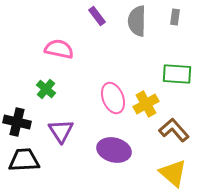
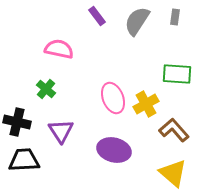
gray semicircle: rotated 32 degrees clockwise
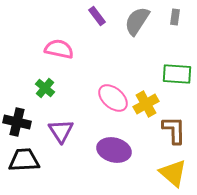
green cross: moved 1 px left, 1 px up
pink ellipse: rotated 28 degrees counterclockwise
brown L-shape: rotated 40 degrees clockwise
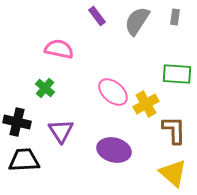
pink ellipse: moved 6 px up
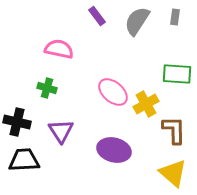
green cross: moved 2 px right; rotated 24 degrees counterclockwise
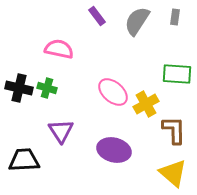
black cross: moved 2 px right, 34 px up
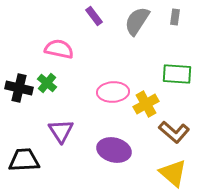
purple rectangle: moved 3 px left
green cross: moved 5 px up; rotated 24 degrees clockwise
pink ellipse: rotated 44 degrees counterclockwise
brown L-shape: moved 2 px down; rotated 132 degrees clockwise
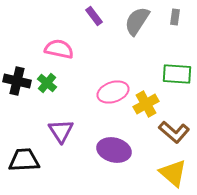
black cross: moved 2 px left, 7 px up
pink ellipse: rotated 16 degrees counterclockwise
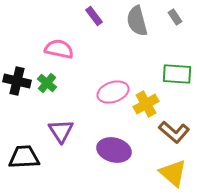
gray rectangle: rotated 42 degrees counterclockwise
gray semicircle: rotated 48 degrees counterclockwise
black trapezoid: moved 3 px up
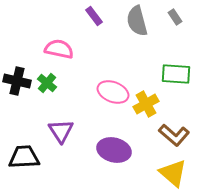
green rectangle: moved 1 px left
pink ellipse: rotated 40 degrees clockwise
brown L-shape: moved 3 px down
